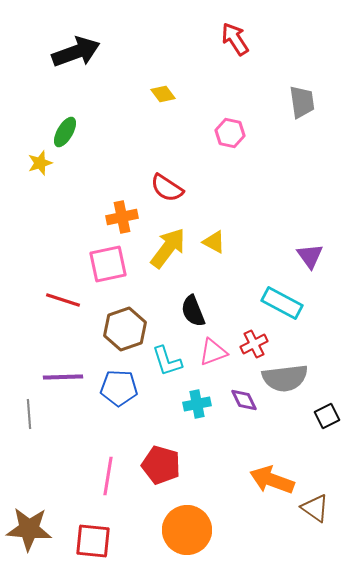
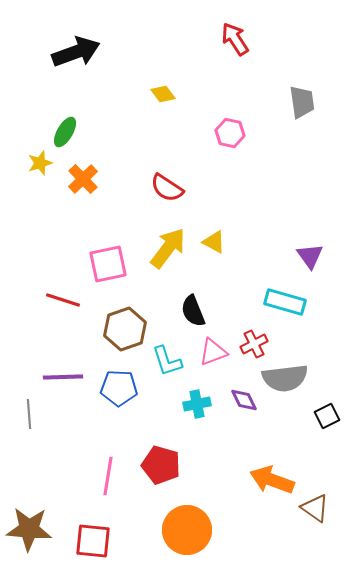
orange cross: moved 39 px left, 38 px up; rotated 32 degrees counterclockwise
cyan rectangle: moved 3 px right, 1 px up; rotated 12 degrees counterclockwise
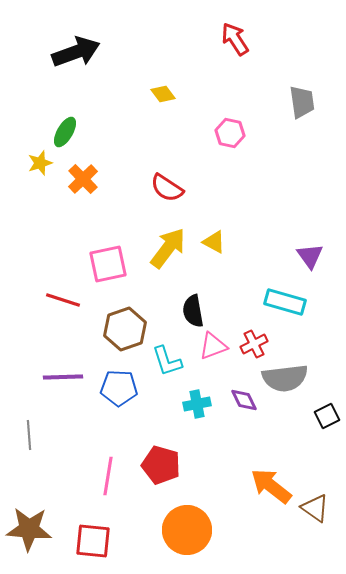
black semicircle: rotated 12 degrees clockwise
pink triangle: moved 6 px up
gray line: moved 21 px down
orange arrow: moved 1 px left, 6 px down; rotated 18 degrees clockwise
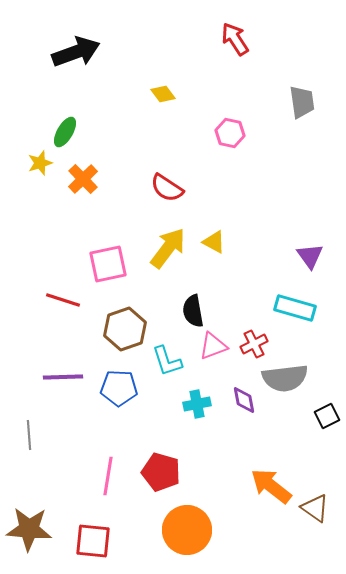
cyan rectangle: moved 10 px right, 6 px down
purple diamond: rotated 16 degrees clockwise
red pentagon: moved 7 px down
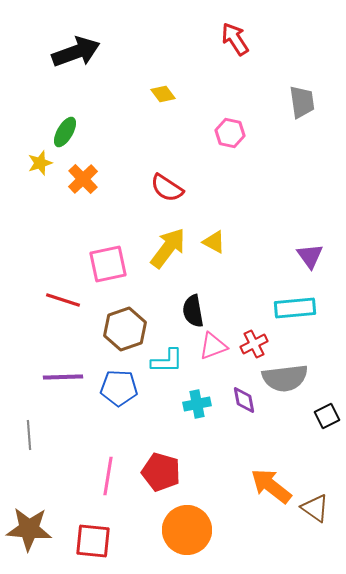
cyan rectangle: rotated 21 degrees counterclockwise
cyan L-shape: rotated 72 degrees counterclockwise
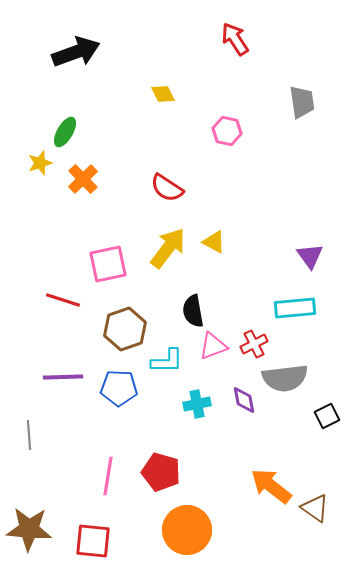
yellow diamond: rotated 10 degrees clockwise
pink hexagon: moved 3 px left, 2 px up
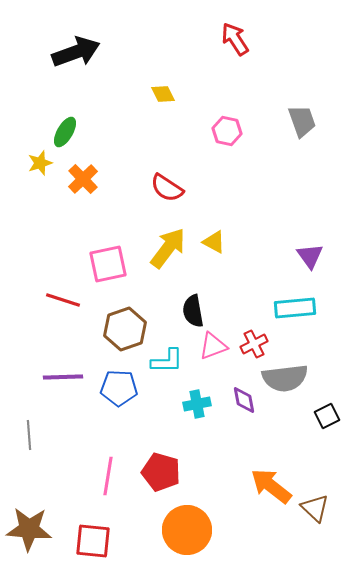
gray trapezoid: moved 19 px down; rotated 12 degrees counterclockwise
brown triangle: rotated 8 degrees clockwise
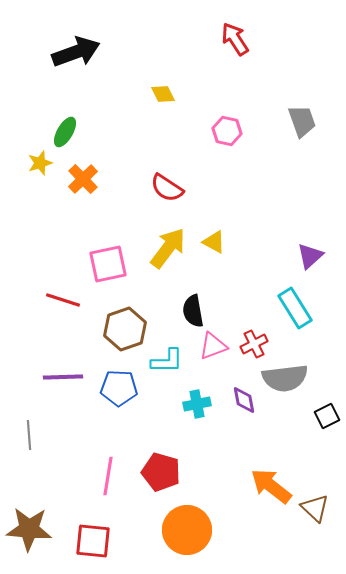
purple triangle: rotated 24 degrees clockwise
cyan rectangle: rotated 63 degrees clockwise
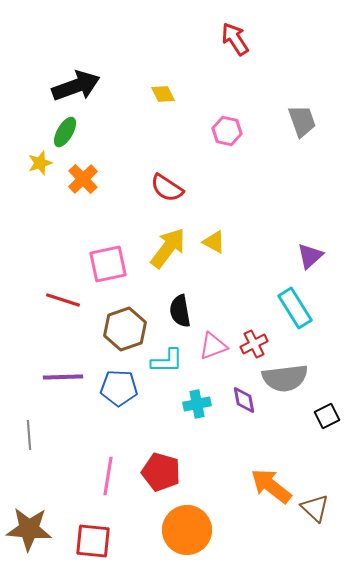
black arrow: moved 34 px down
black semicircle: moved 13 px left
